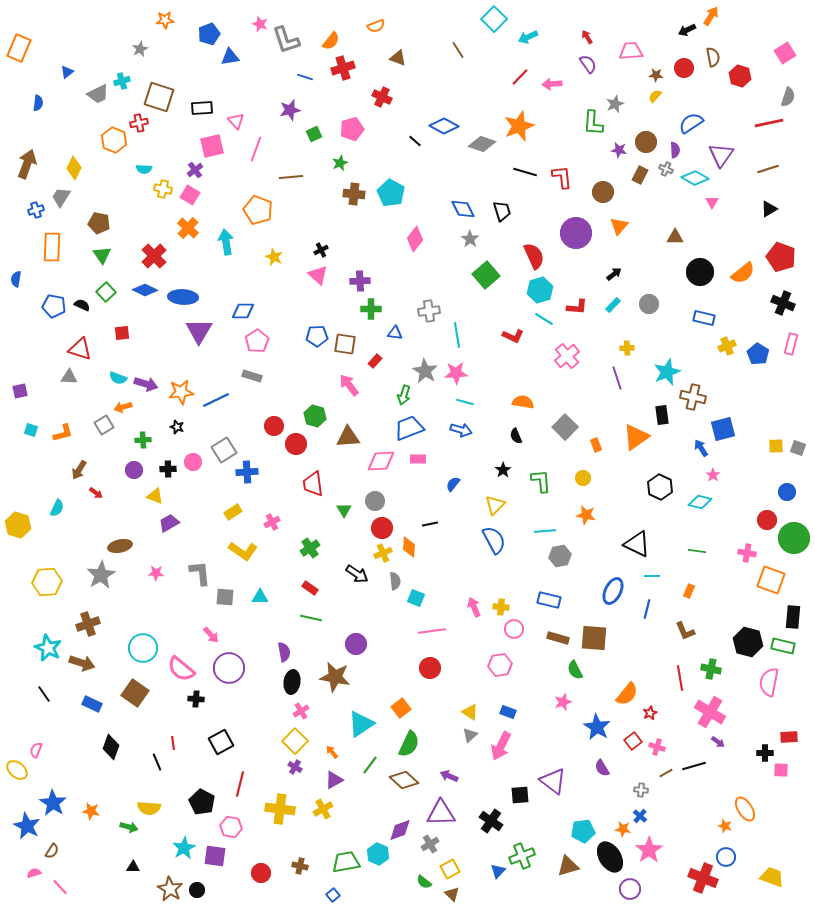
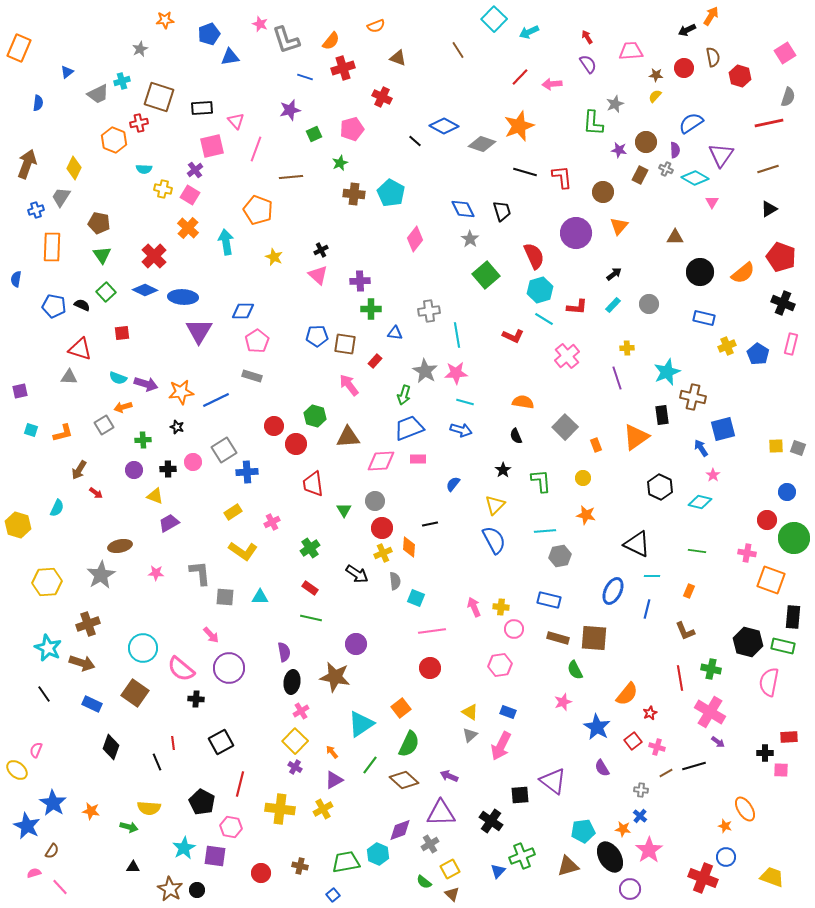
cyan arrow at (528, 37): moved 1 px right, 5 px up
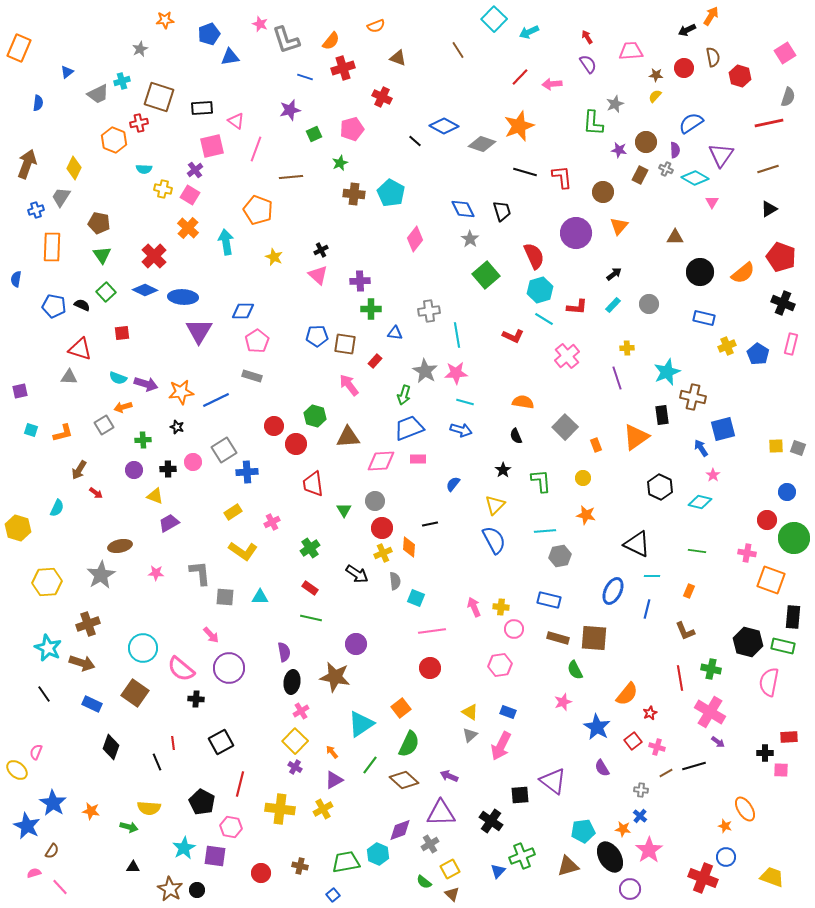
pink triangle at (236, 121): rotated 12 degrees counterclockwise
yellow hexagon at (18, 525): moved 3 px down
pink semicircle at (36, 750): moved 2 px down
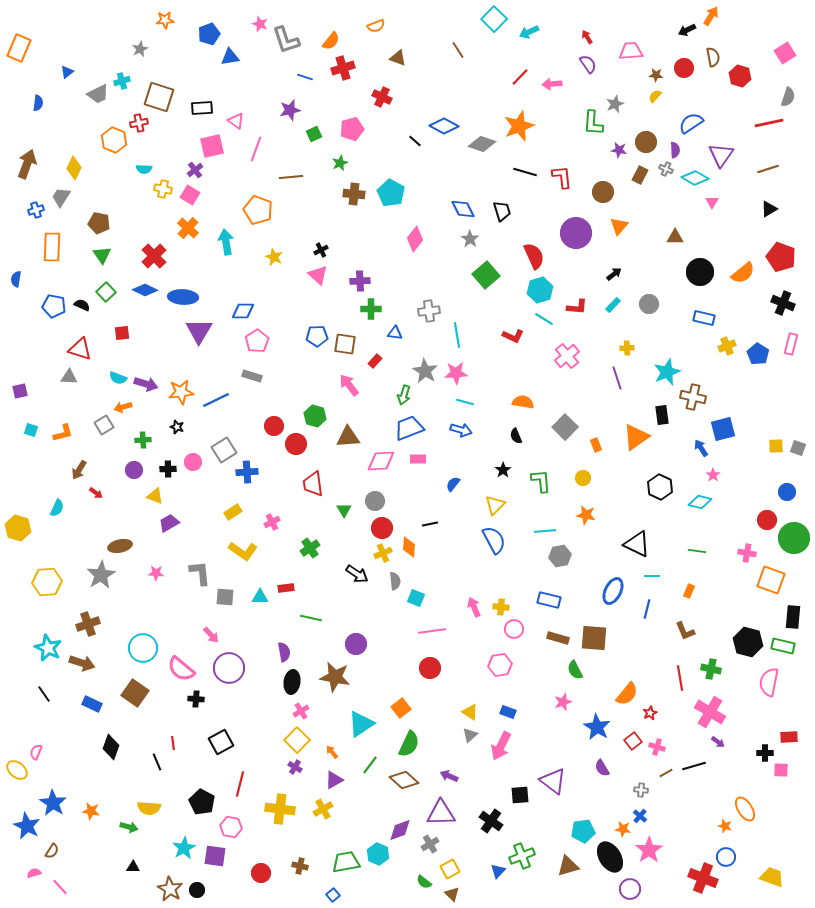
red rectangle at (310, 588): moved 24 px left; rotated 42 degrees counterclockwise
yellow square at (295, 741): moved 2 px right, 1 px up
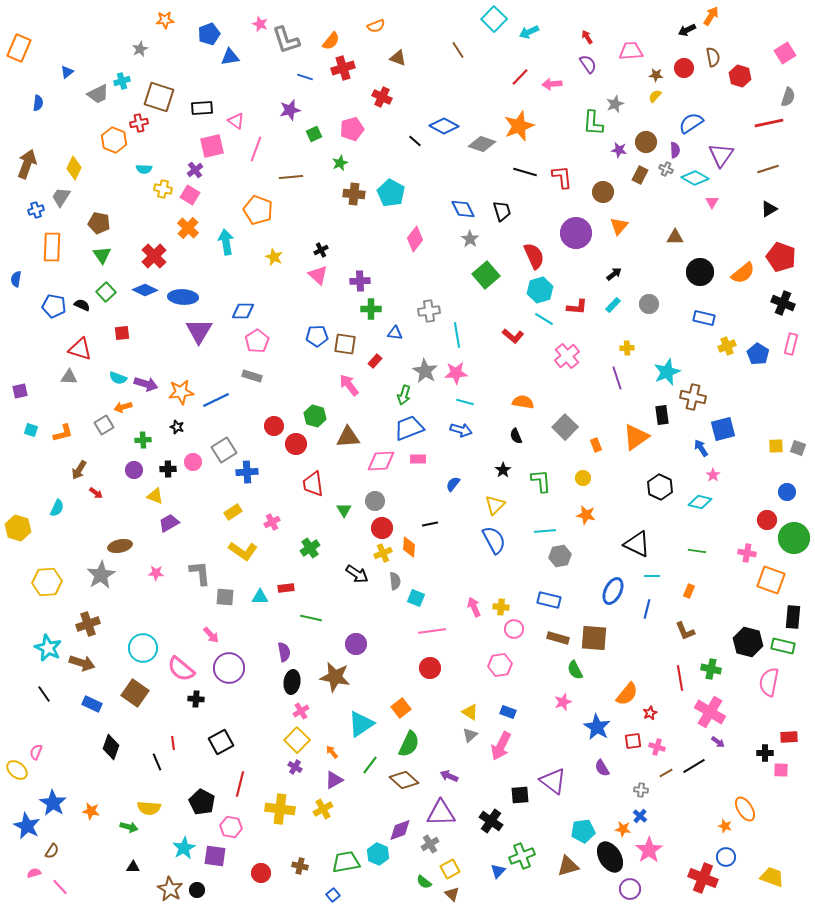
red L-shape at (513, 336): rotated 15 degrees clockwise
red square at (633, 741): rotated 30 degrees clockwise
black line at (694, 766): rotated 15 degrees counterclockwise
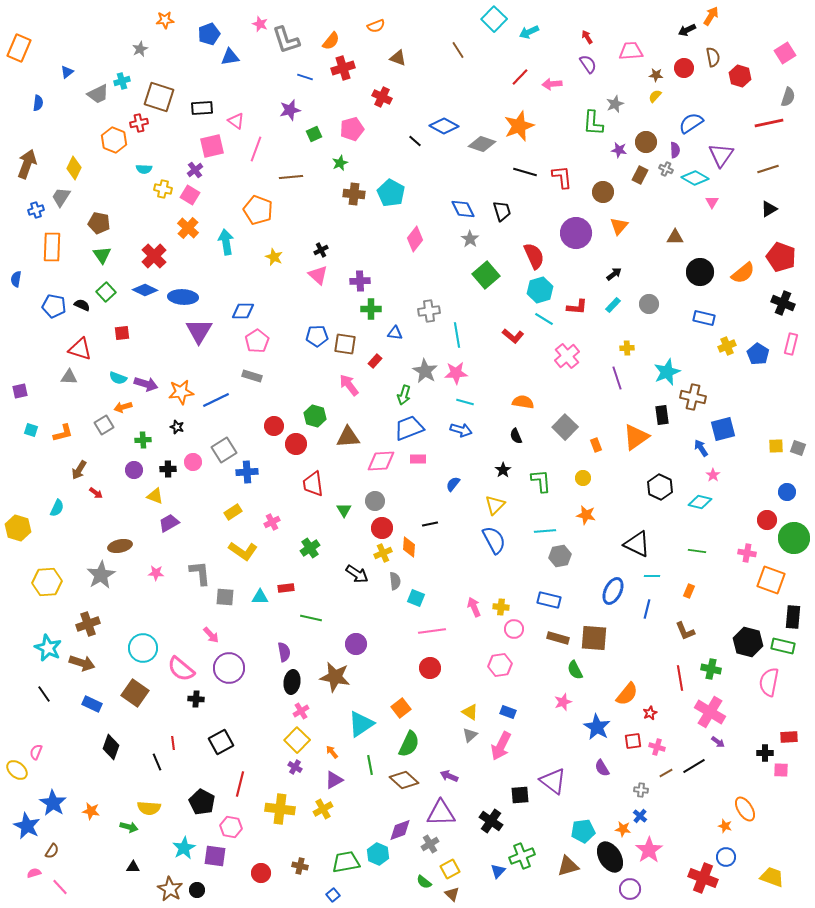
green line at (370, 765): rotated 48 degrees counterclockwise
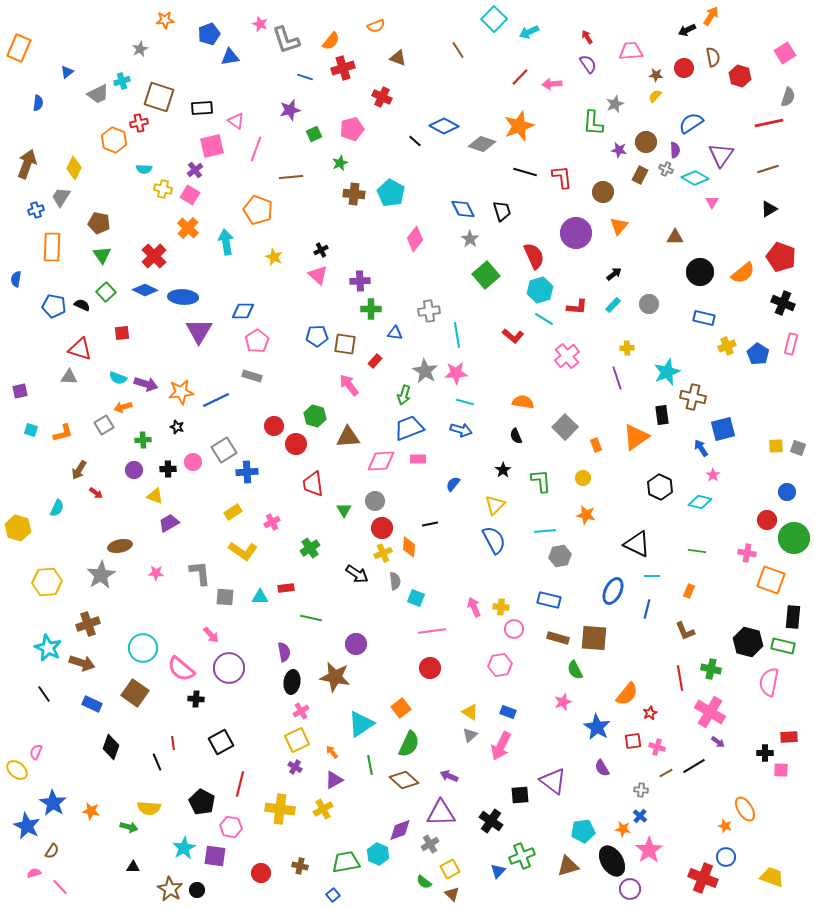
yellow square at (297, 740): rotated 20 degrees clockwise
black ellipse at (610, 857): moved 2 px right, 4 px down
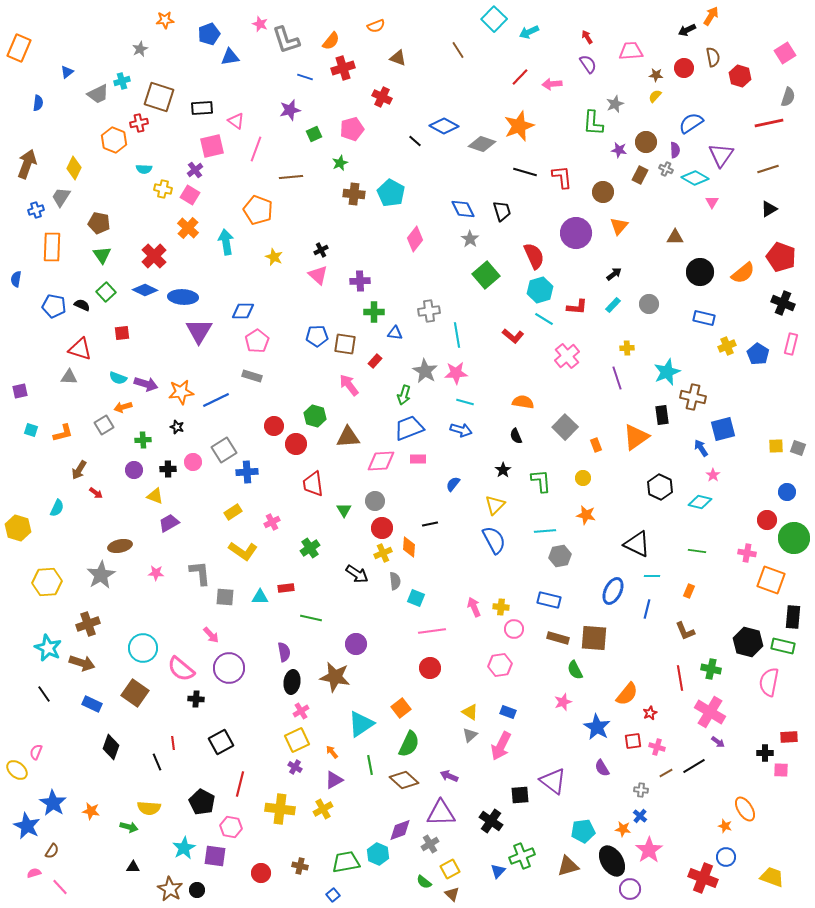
green cross at (371, 309): moved 3 px right, 3 px down
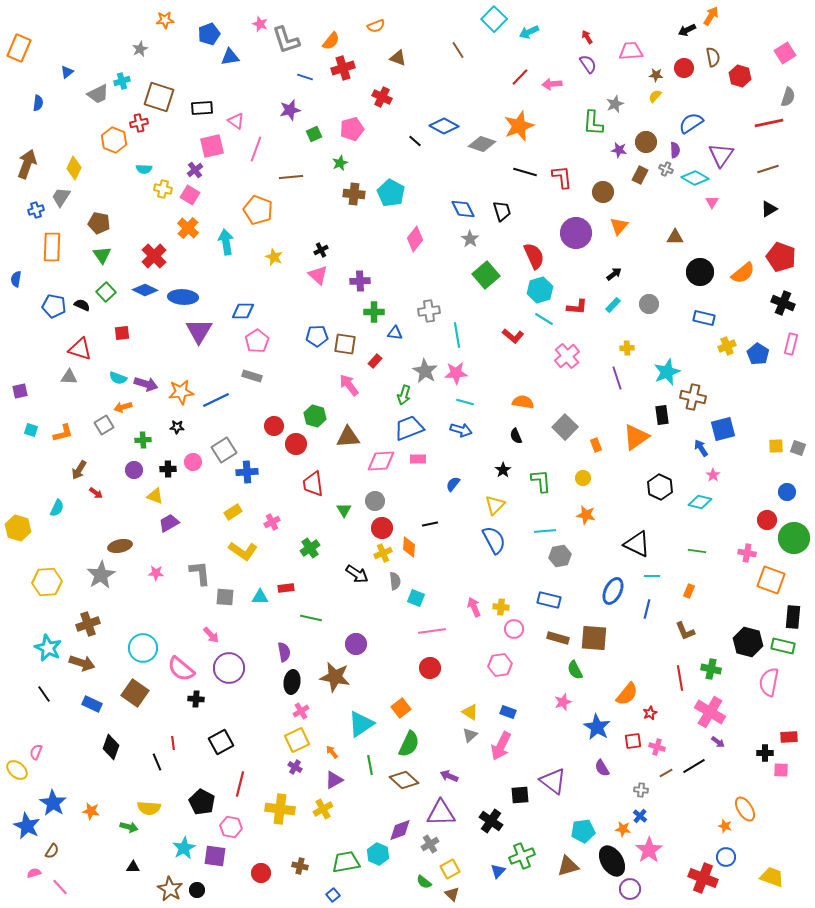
black star at (177, 427): rotated 16 degrees counterclockwise
